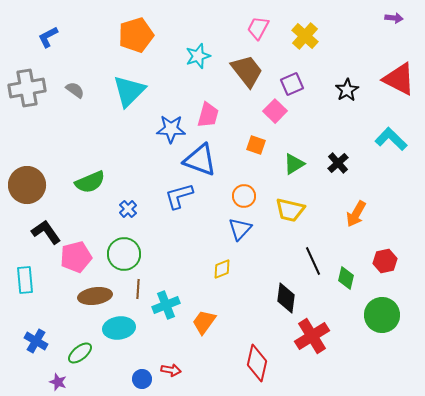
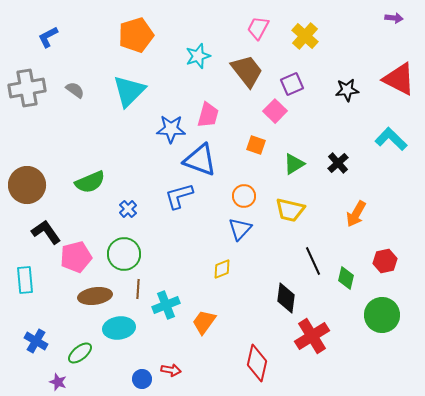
black star at (347, 90): rotated 25 degrees clockwise
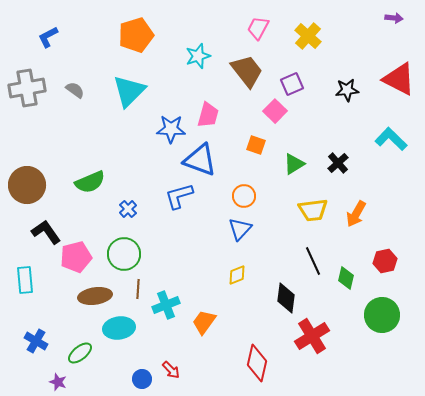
yellow cross at (305, 36): moved 3 px right
yellow trapezoid at (290, 210): moved 23 px right; rotated 20 degrees counterclockwise
yellow diamond at (222, 269): moved 15 px right, 6 px down
red arrow at (171, 370): rotated 36 degrees clockwise
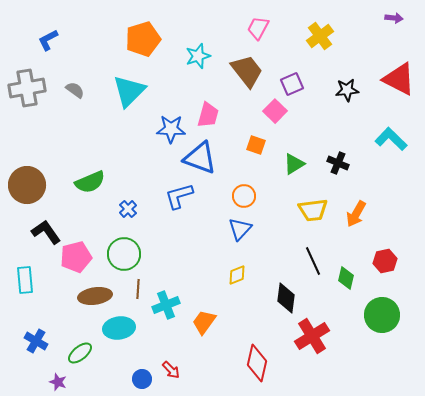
orange pentagon at (136, 35): moved 7 px right, 4 px down
yellow cross at (308, 36): moved 12 px right; rotated 12 degrees clockwise
blue L-shape at (48, 37): moved 3 px down
blue triangle at (200, 160): moved 2 px up
black cross at (338, 163): rotated 25 degrees counterclockwise
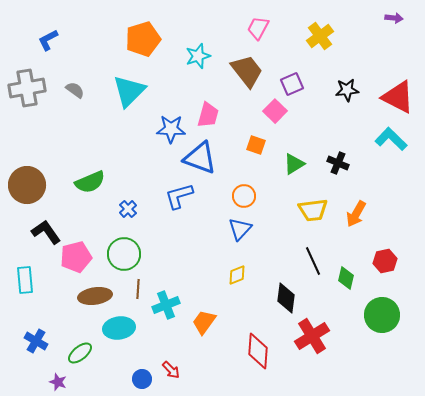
red triangle at (399, 79): moved 1 px left, 18 px down
red diamond at (257, 363): moved 1 px right, 12 px up; rotated 9 degrees counterclockwise
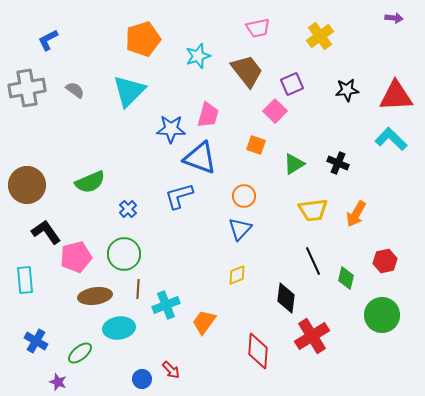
pink trapezoid at (258, 28): rotated 130 degrees counterclockwise
red triangle at (398, 97): moved 2 px left, 1 px up; rotated 30 degrees counterclockwise
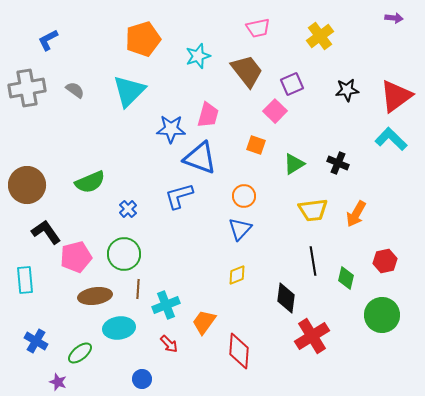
red triangle at (396, 96): rotated 33 degrees counterclockwise
black line at (313, 261): rotated 16 degrees clockwise
red diamond at (258, 351): moved 19 px left
red arrow at (171, 370): moved 2 px left, 26 px up
